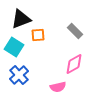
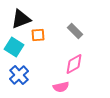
pink semicircle: moved 3 px right
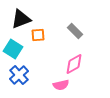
cyan square: moved 1 px left, 2 px down
pink semicircle: moved 2 px up
